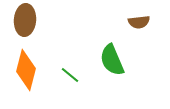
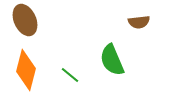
brown ellipse: rotated 28 degrees counterclockwise
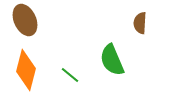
brown semicircle: moved 1 px right, 1 px down; rotated 100 degrees clockwise
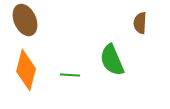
green line: rotated 36 degrees counterclockwise
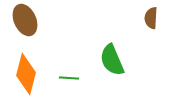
brown semicircle: moved 11 px right, 5 px up
orange diamond: moved 4 px down
green line: moved 1 px left, 3 px down
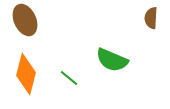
green semicircle: rotated 44 degrees counterclockwise
green line: rotated 36 degrees clockwise
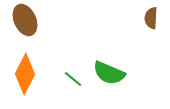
green semicircle: moved 3 px left, 13 px down
orange diamond: moved 1 px left; rotated 12 degrees clockwise
green line: moved 4 px right, 1 px down
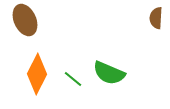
brown semicircle: moved 5 px right
orange diamond: moved 12 px right
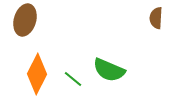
brown ellipse: rotated 40 degrees clockwise
green semicircle: moved 3 px up
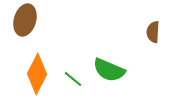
brown semicircle: moved 3 px left, 14 px down
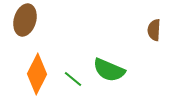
brown semicircle: moved 1 px right, 2 px up
